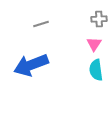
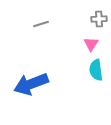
pink triangle: moved 3 px left
blue arrow: moved 19 px down
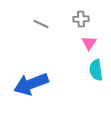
gray cross: moved 18 px left
gray line: rotated 42 degrees clockwise
pink triangle: moved 2 px left, 1 px up
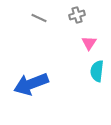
gray cross: moved 4 px left, 4 px up; rotated 14 degrees counterclockwise
gray line: moved 2 px left, 6 px up
cyan semicircle: moved 1 px right, 1 px down; rotated 15 degrees clockwise
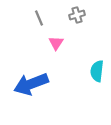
gray line: rotated 42 degrees clockwise
pink triangle: moved 33 px left
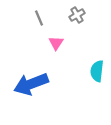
gray cross: rotated 14 degrees counterclockwise
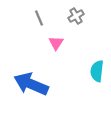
gray cross: moved 1 px left, 1 px down
blue arrow: rotated 44 degrees clockwise
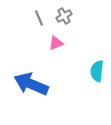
gray cross: moved 12 px left
pink triangle: rotated 35 degrees clockwise
